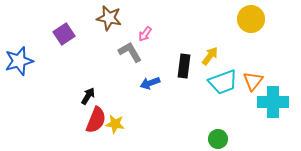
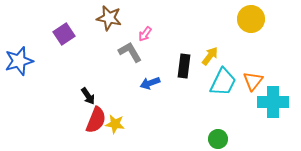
cyan trapezoid: rotated 44 degrees counterclockwise
black arrow: rotated 114 degrees clockwise
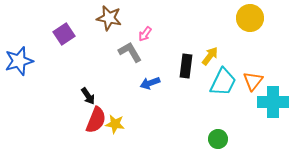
yellow circle: moved 1 px left, 1 px up
black rectangle: moved 2 px right
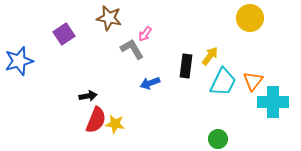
gray L-shape: moved 2 px right, 3 px up
black arrow: rotated 66 degrees counterclockwise
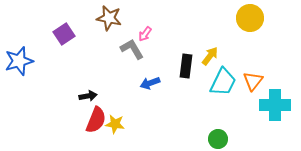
cyan cross: moved 2 px right, 3 px down
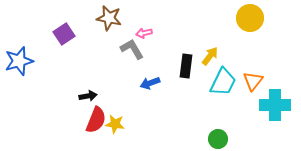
pink arrow: moved 1 px left, 1 px up; rotated 42 degrees clockwise
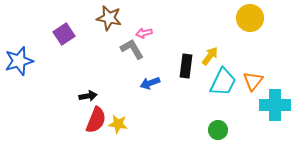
yellow star: moved 3 px right
green circle: moved 9 px up
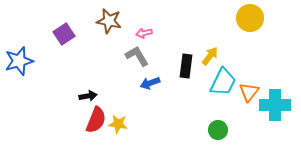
brown star: moved 3 px down
gray L-shape: moved 5 px right, 7 px down
orange triangle: moved 4 px left, 11 px down
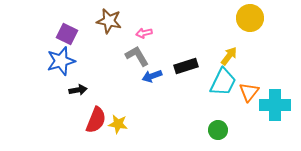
purple square: moved 3 px right; rotated 30 degrees counterclockwise
yellow arrow: moved 19 px right
blue star: moved 42 px right
black rectangle: rotated 65 degrees clockwise
blue arrow: moved 2 px right, 7 px up
black arrow: moved 10 px left, 6 px up
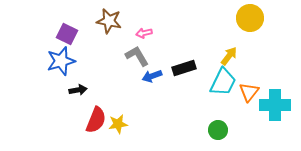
black rectangle: moved 2 px left, 2 px down
yellow star: rotated 18 degrees counterclockwise
